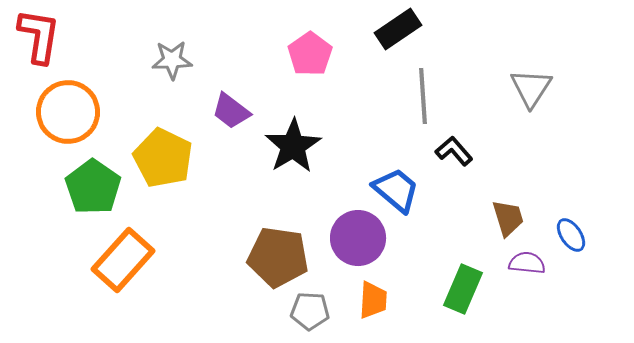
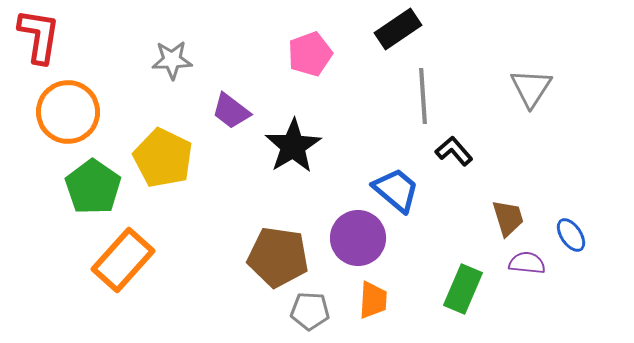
pink pentagon: rotated 15 degrees clockwise
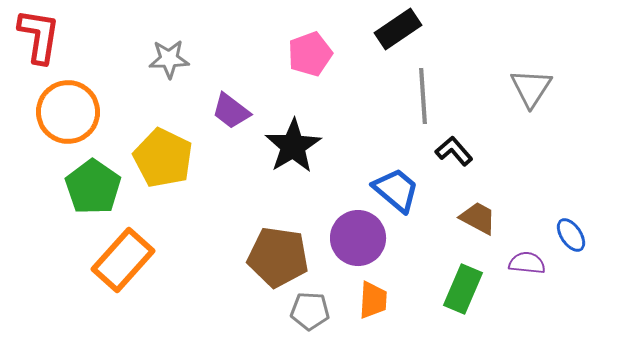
gray star: moved 3 px left, 1 px up
brown trapezoid: moved 30 px left; rotated 45 degrees counterclockwise
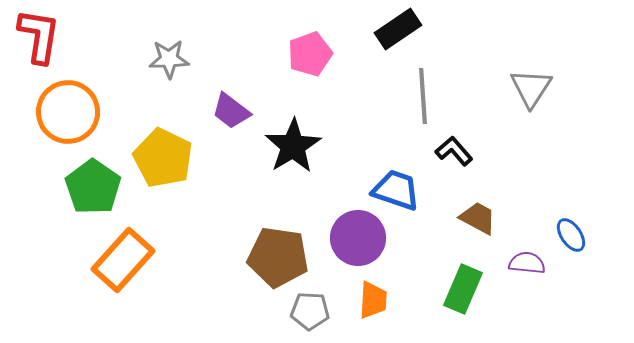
blue trapezoid: rotated 21 degrees counterclockwise
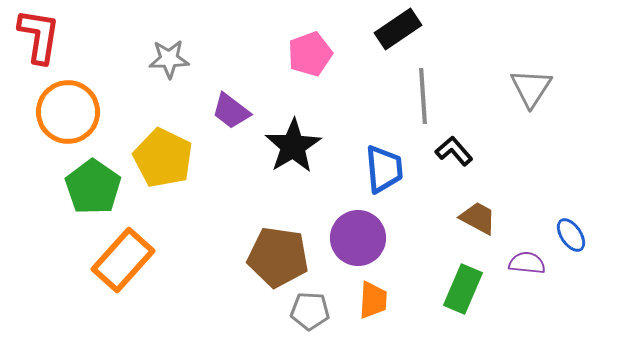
blue trapezoid: moved 12 px left, 21 px up; rotated 66 degrees clockwise
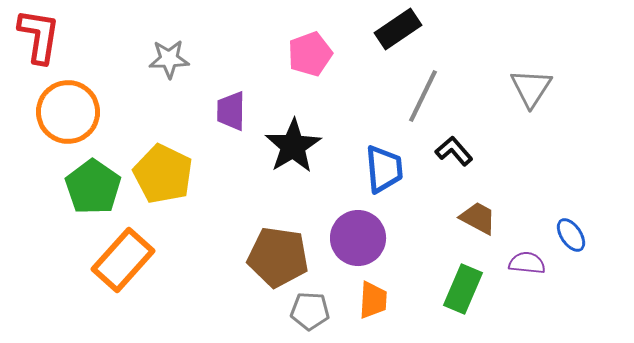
gray line: rotated 30 degrees clockwise
purple trapezoid: rotated 54 degrees clockwise
yellow pentagon: moved 16 px down
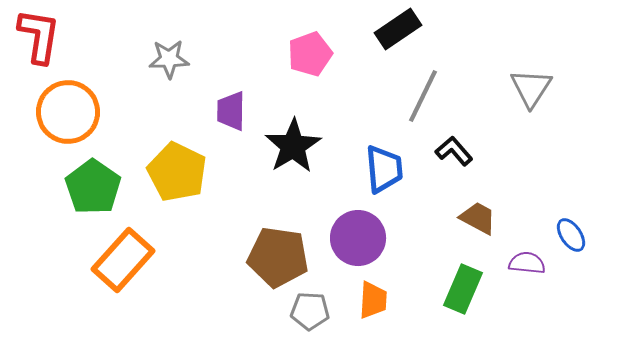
yellow pentagon: moved 14 px right, 2 px up
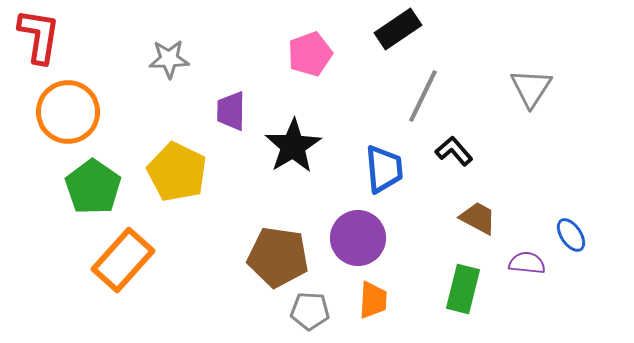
green rectangle: rotated 9 degrees counterclockwise
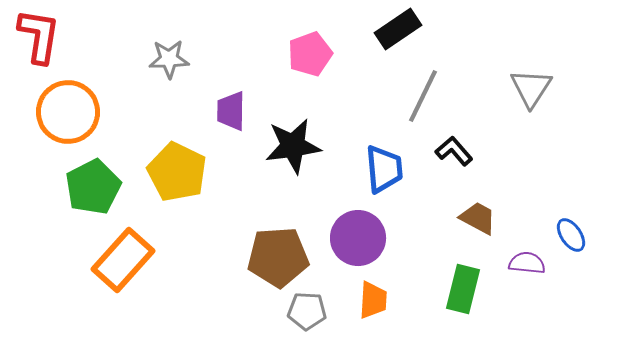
black star: rotated 24 degrees clockwise
green pentagon: rotated 10 degrees clockwise
brown pentagon: rotated 12 degrees counterclockwise
gray pentagon: moved 3 px left
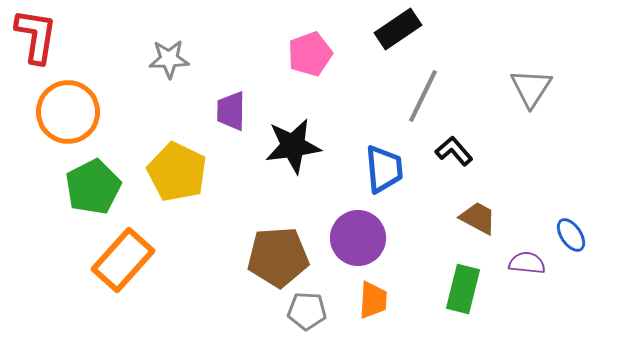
red L-shape: moved 3 px left
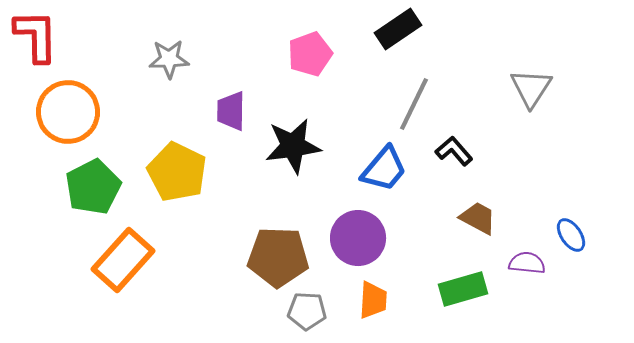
red L-shape: rotated 10 degrees counterclockwise
gray line: moved 9 px left, 8 px down
blue trapezoid: rotated 45 degrees clockwise
brown pentagon: rotated 6 degrees clockwise
green rectangle: rotated 60 degrees clockwise
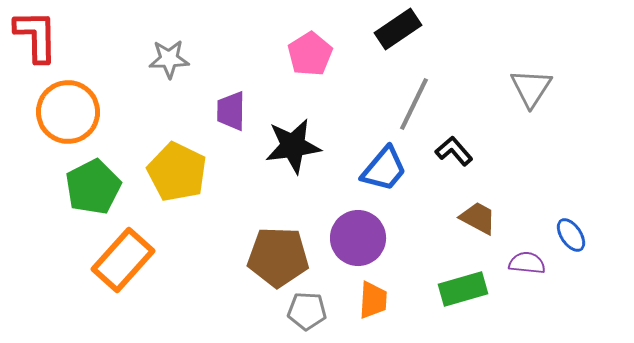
pink pentagon: rotated 12 degrees counterclockwise
